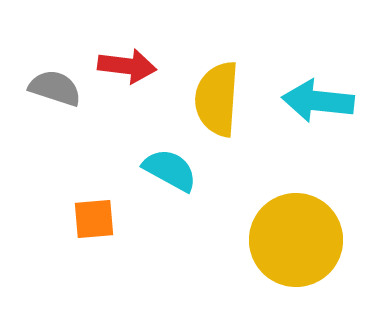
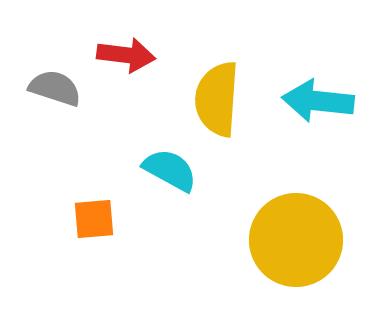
red arrow: moved 1 px left, 11 px up
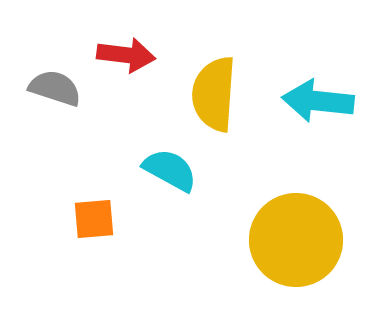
yellow semicircle: moved 3 px left, 5 px up
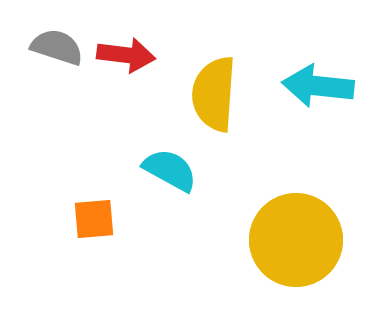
gray semicircle: moved 2 px right, 41 px up
cyan arrow: moved 15 px up
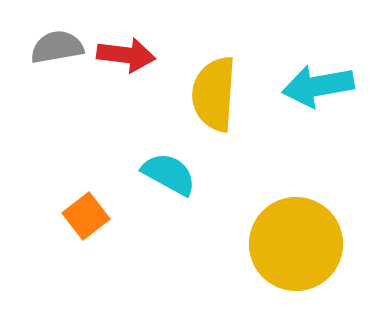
gray semicircle: rotated 28 degrees counterclockwise
cyan arrow: rotated 16 degrees counterclockwise
cyan semicircle: moved 1 px left, 4 px down
orange square: moved 8 px left, 3 px up; rotated 33 degrees counterclockwise
yellow circle: moved 4 px down
